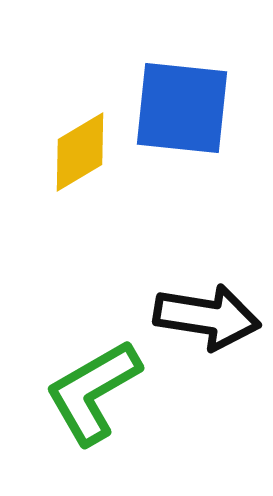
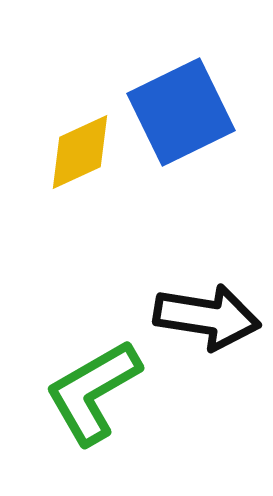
blue square: moved 1 px left, 4 px down; rotated 32 degrees counterclockwise
yellow diamond: rotated 6 degrees clockwise
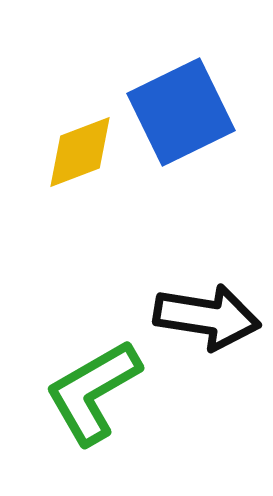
yellow diamond: rotated 4 degrees clockwise
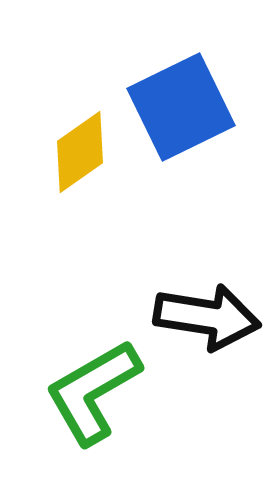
blue square: moved 5 px up
yellow diamond: rotated 14 degrees counterclockwise
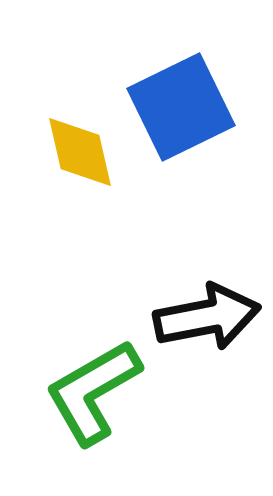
yellow diamond: rotated 68 degrees counterclockwise
black arrow: rotated 20 degrees counterclockwise
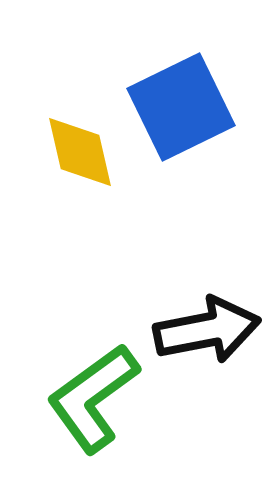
black arrow: moved 13 px down
green L-shape: moved 6 px down; rotated 6 degrees counterclockwise
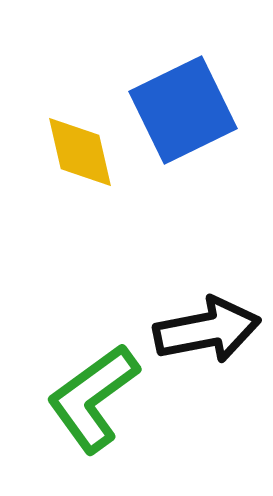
blue square: moved 2 px right, 3 px down
